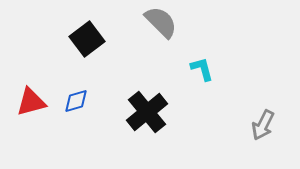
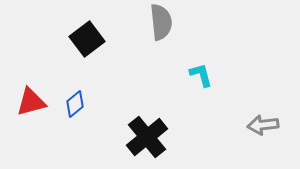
gray semicircle: rotated 39 degrees clockwise
cyan L-shape: moved 1 px left, 6 px down
blue diamond: moved 1 px left, 3 px down; rotated 24 degrees counterclockwise
black cross: moved 25 px down
gray arrow: rotated 56 degrees clockwise
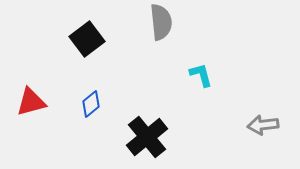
blue diamond: moved 16 px right
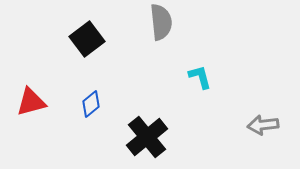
cyan L-shape: moved 1 px left, 2 px down
